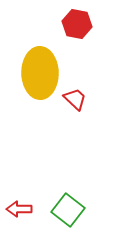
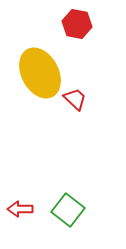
yellow ellipse: rotated 27 degrees counterclockwise
red arrow: moved 1 px right
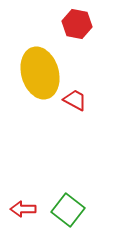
yellow ellipse: rotated 12 degrees clockwise
red trapezoid: moved 1 px down; rotated 15 degrees counterclockwise
red arrow: moved 3 px right
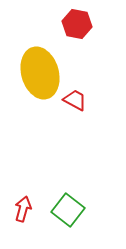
red arrow: rotated 105 degrees clockwise
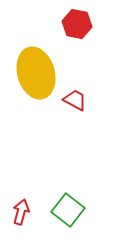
yellow ellipse: moved 4 px left
red arrow: moved 2 px left, 3 px down
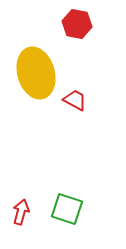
green square: moved 1 px left, 1 px up; rotated 20 degrees counterclockwise
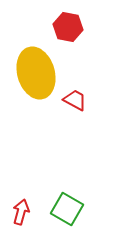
red hexagon: moved 9 px left, 3 px down
green square: rotated 12 degrees clockwise
